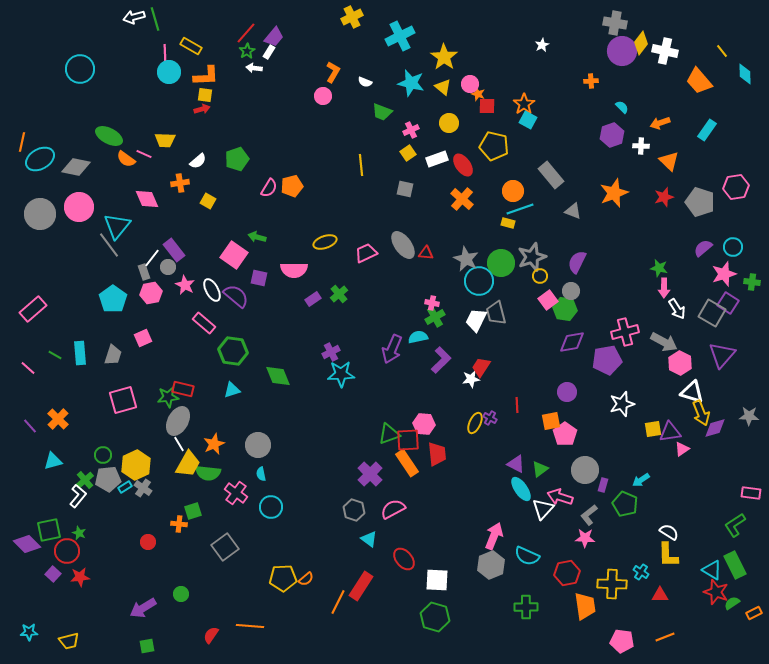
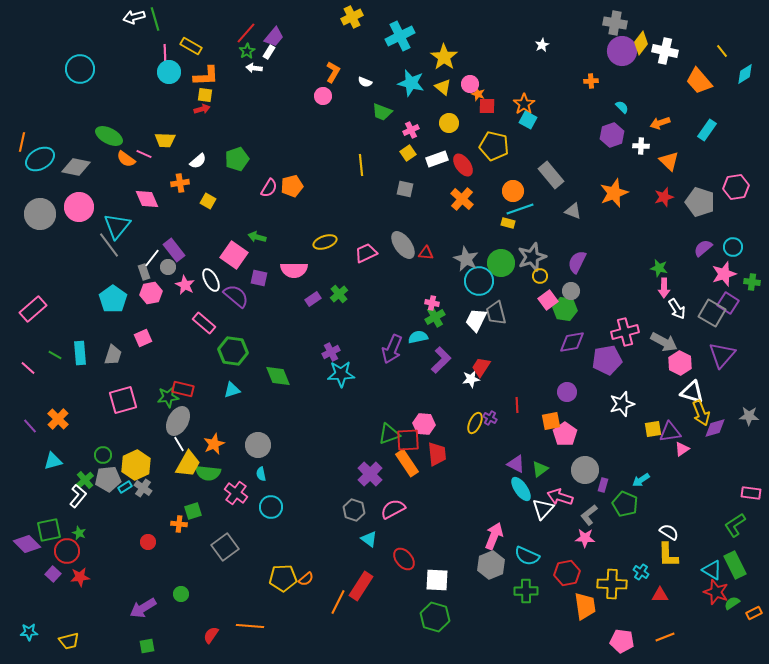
cyan diamond at (745, 74): rotated 60 degrees clockwise
white ellipse at (212, 290): moved 1 px left, 10 px up
green cross at (526, 607): moved 16 px up
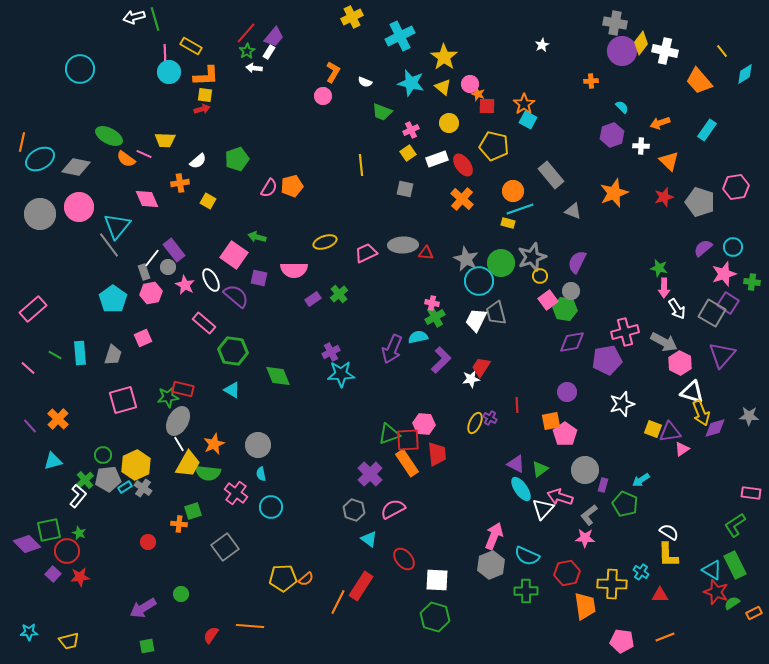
gray ellipse at (403, 245): rotated 56 degrees counterclockwise
cyan triangle at (232, 390): rotated 48 degrees clockwise
yellow square at (653, 429): rotated 30 degrees clockwise
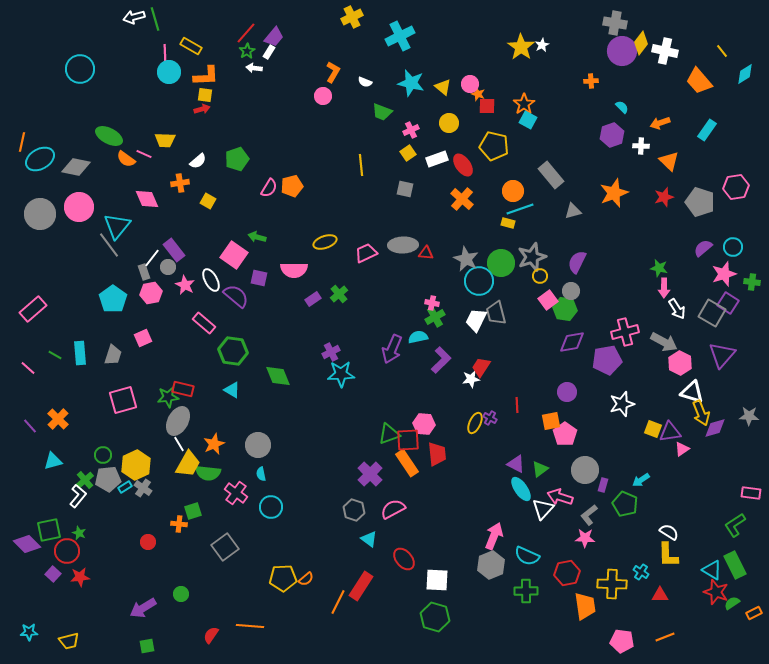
yellow star at (444, 57): moved 77 px right, 10 px up
gray triangle at (573, 211): rotated 36 degrees counterclockwise
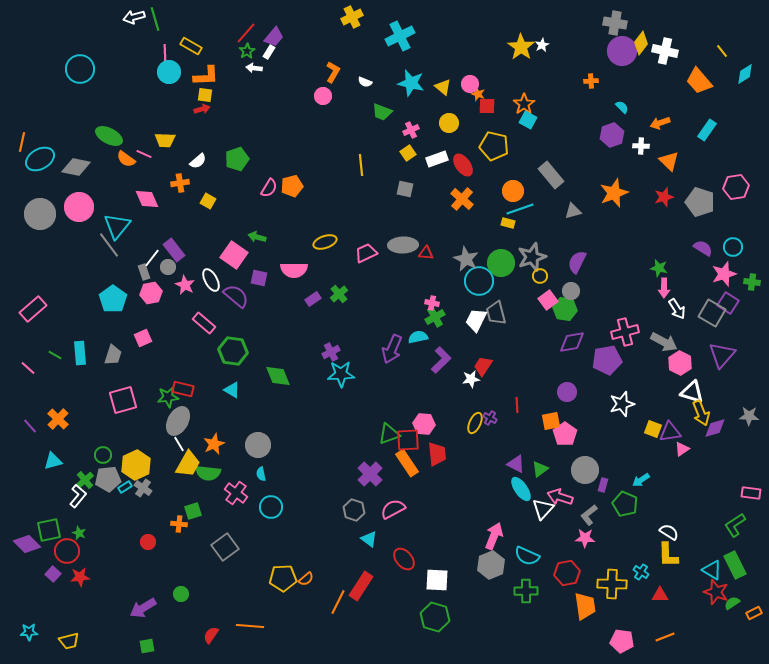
purple semicircle at (703, 248): rotated 72 degrees clockwise
red trapezoid at (481, 367): moved 2 px right, 1 px up
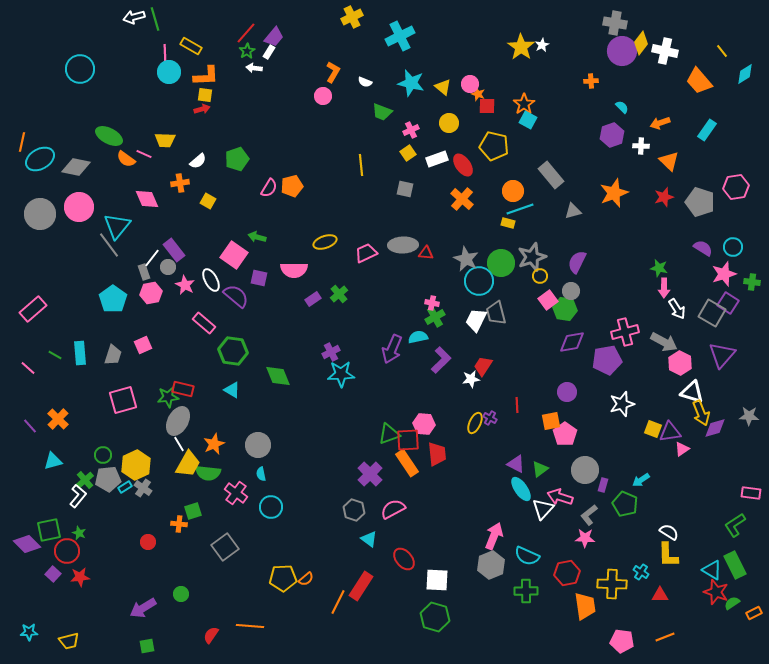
pink square at (143, 338): moved 7 px down
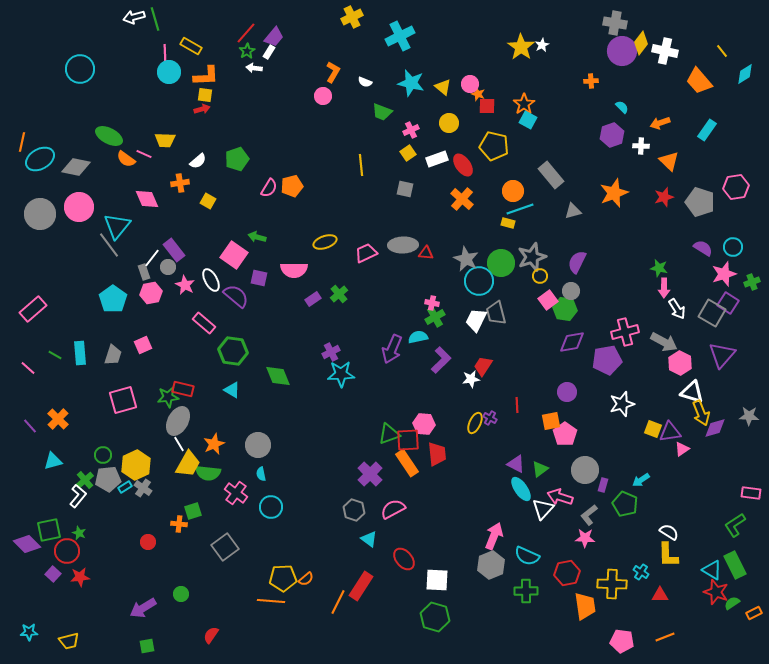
green cross at (752, 282): rotated 28 degrees counterclockwise
orange line at (250, 626): moved 21 px right, 25 px up
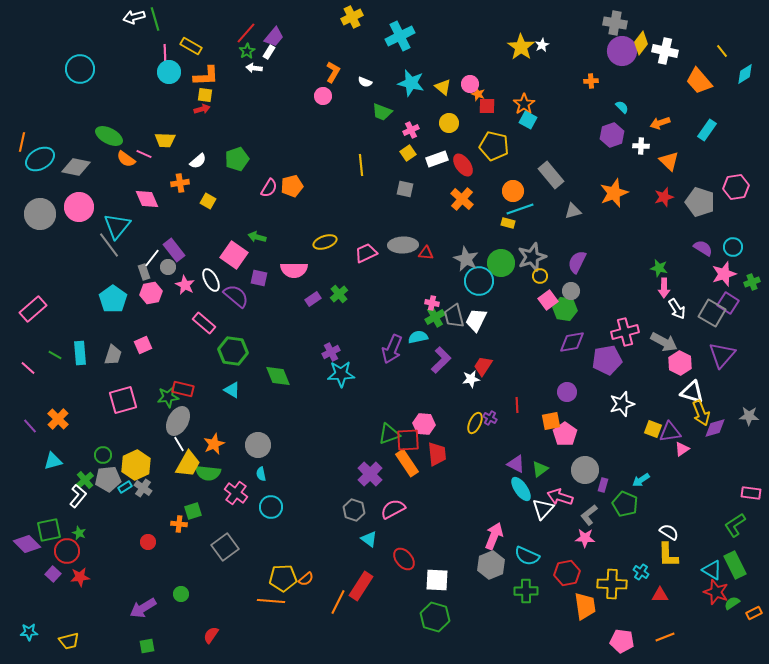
gray trapezoid at (496, 313): moved 42 px left, 3 px down
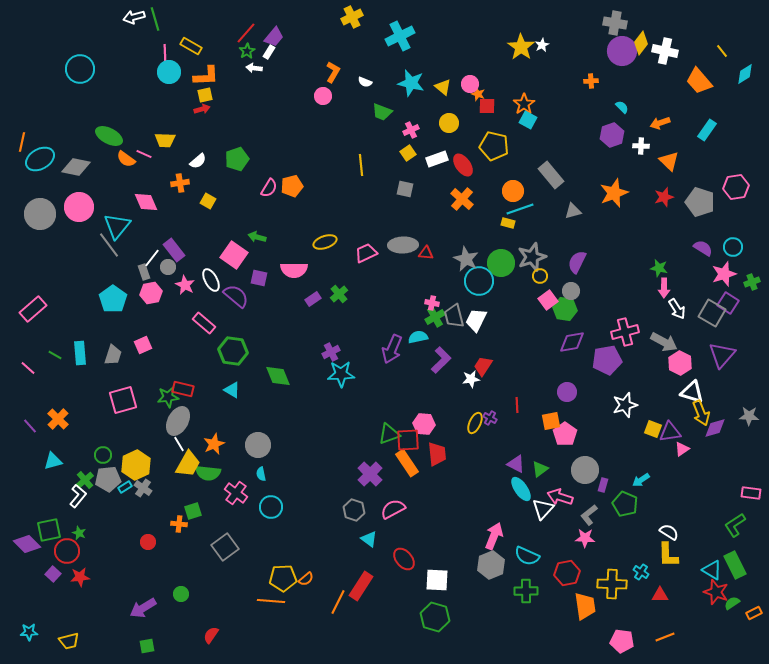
yellow square at (205, 95): rotated 21 degrees counterclockwise
pink diamond at (147, 199): moved 1 px left, 3 px down
white star at (622, 404): moved 3 px right, 1 px down
